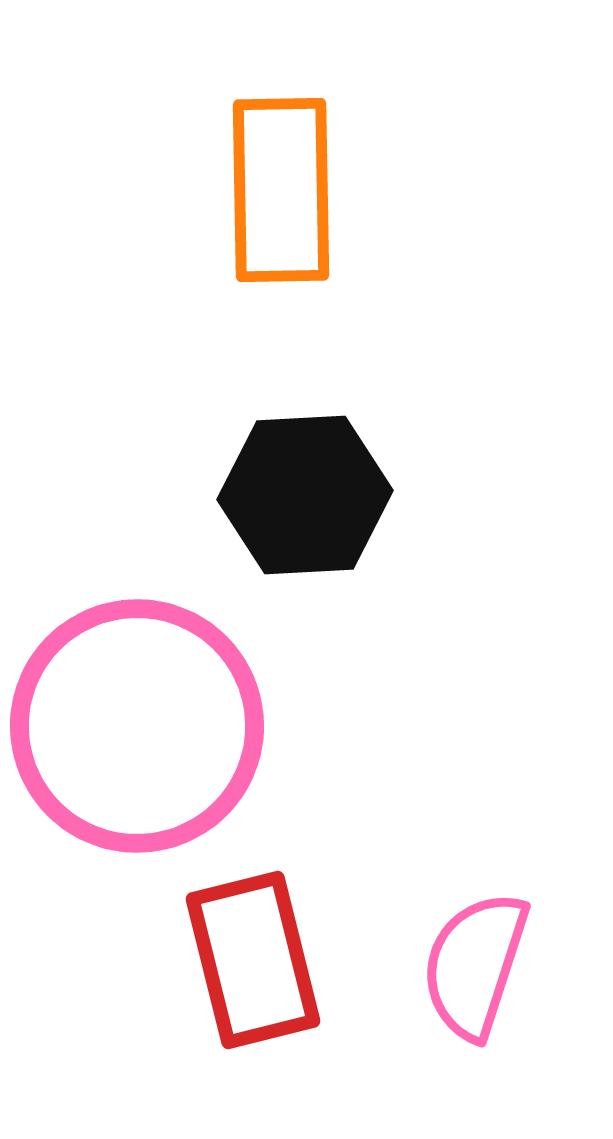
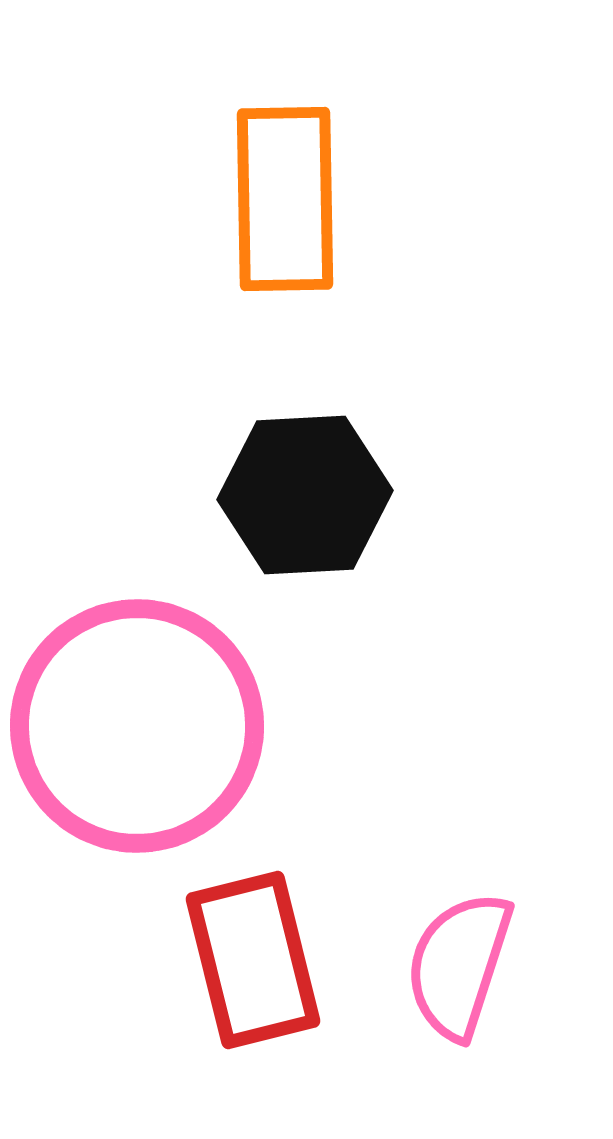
orange rectangle: moved 4 px right, 9 px down
pink semicircle: moved 16 px left
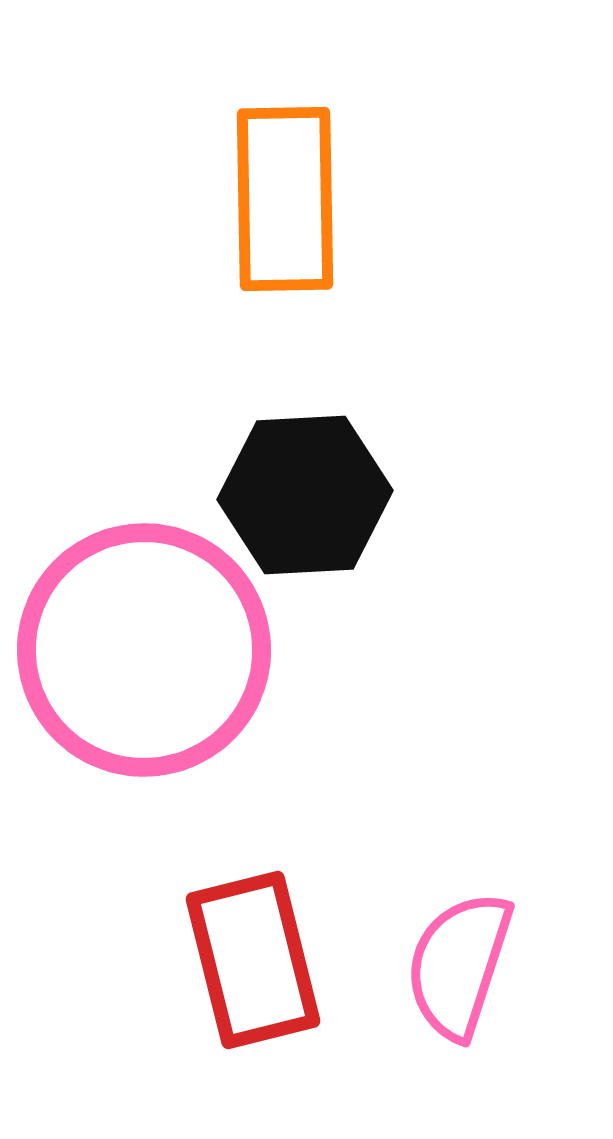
pink circle: moved 7 px right, 76 px up
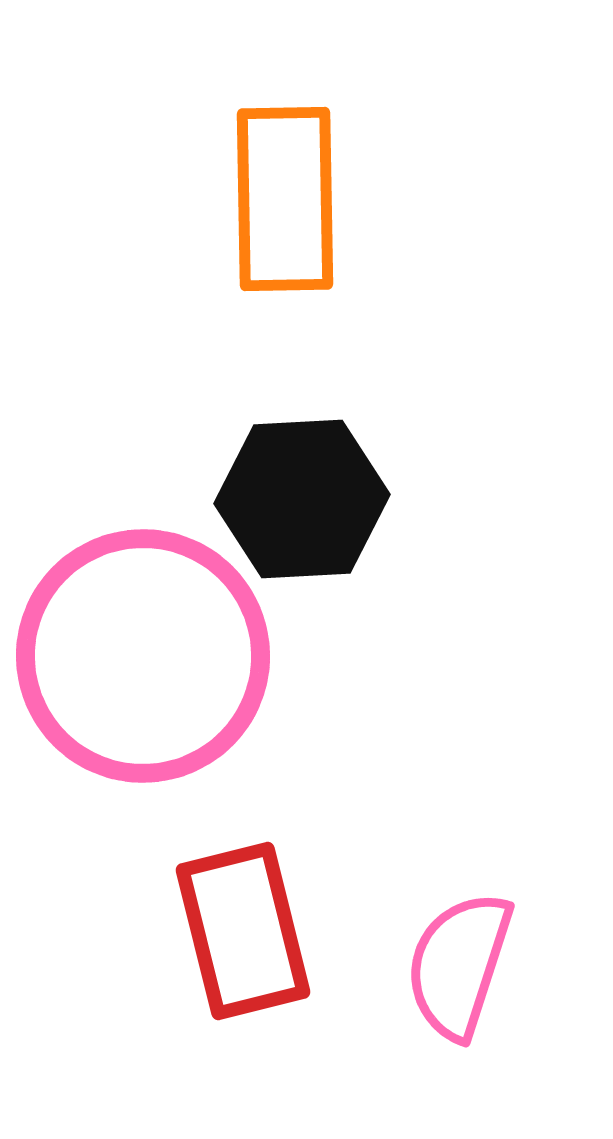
black hexagon: moved 3 px left, 4 px down
pink circle: moved 1 px left, 6 px down
red rectangle: moved 10 px left, 29 px up
